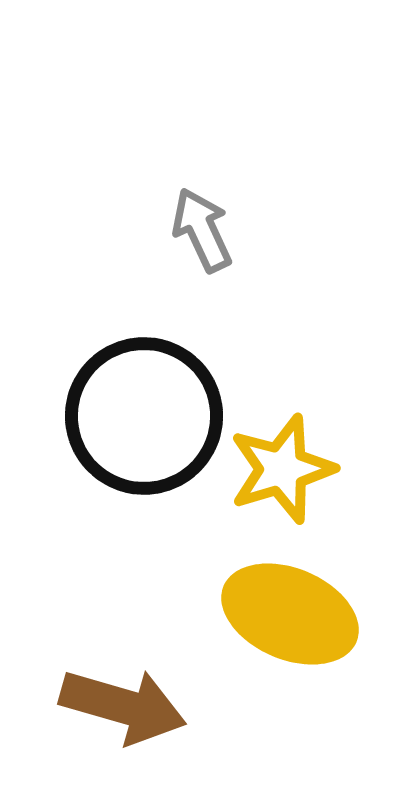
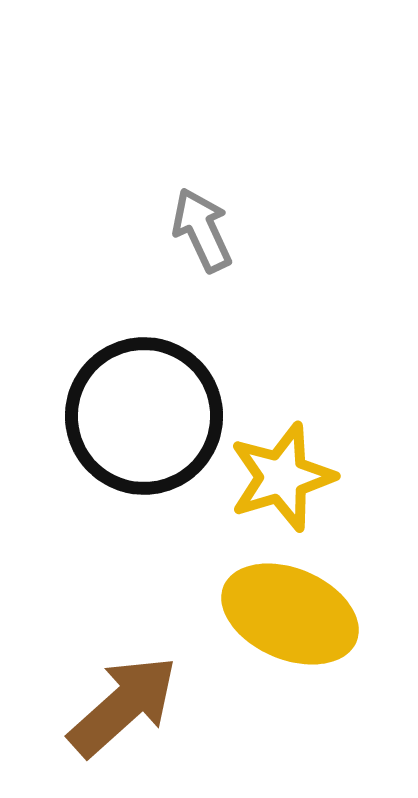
yellow star: moved 8 px down
brown arrow: rotated 58 degrees counterclockwise
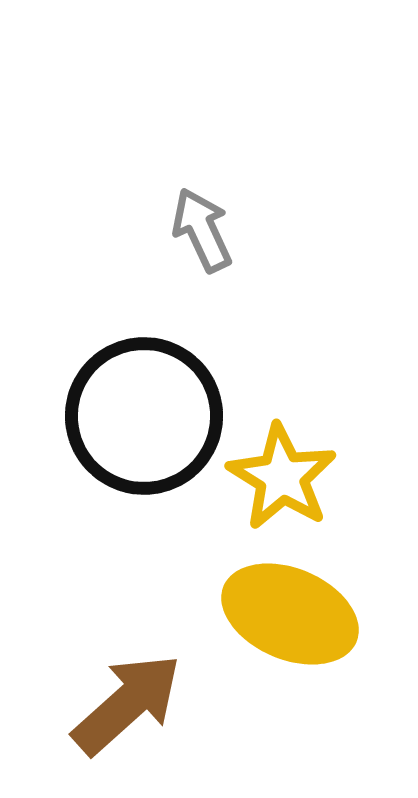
yellow star: rotated 23 degrees counterclockwise
brown arrow: moved 4 px right, 2 px up
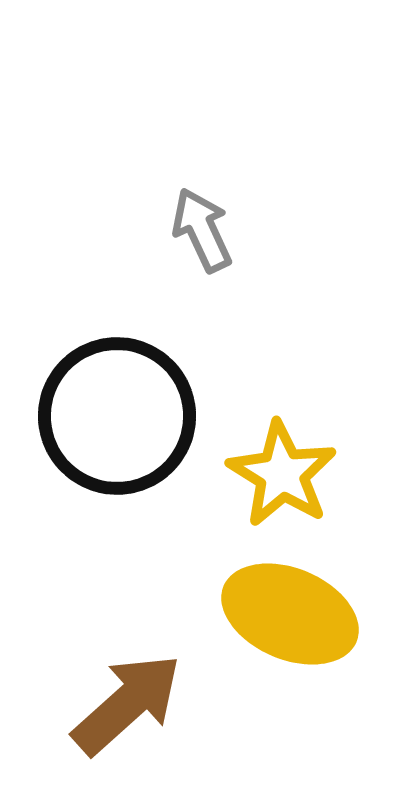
black circle: moved 27 px left
yellow star: moved 3 px up
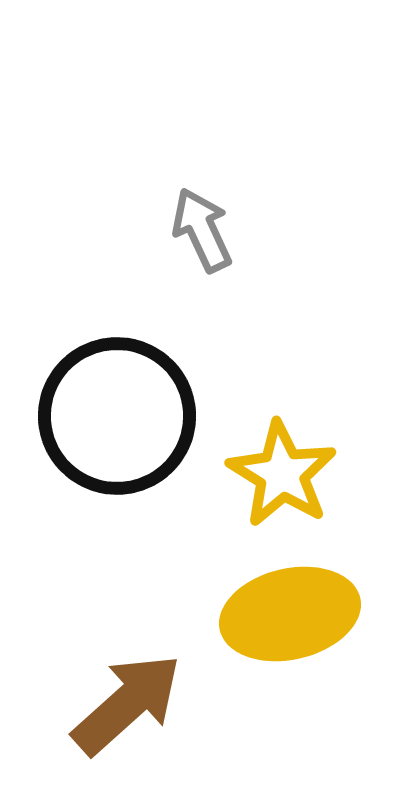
yellow ellipse: rotated 36 degrees counterclockwise
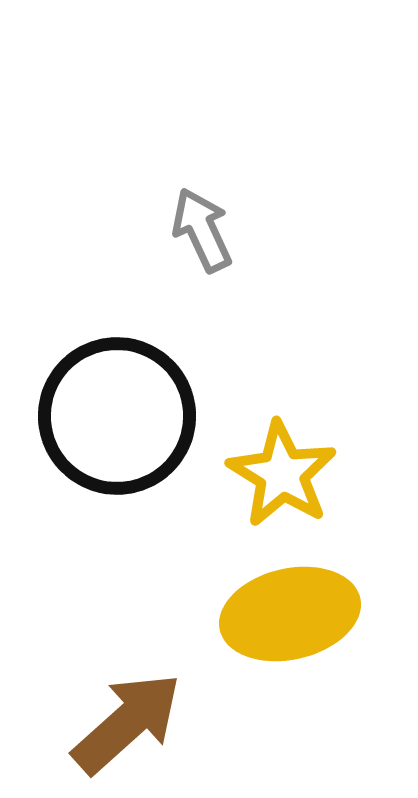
brown arrow: moved 19 px down
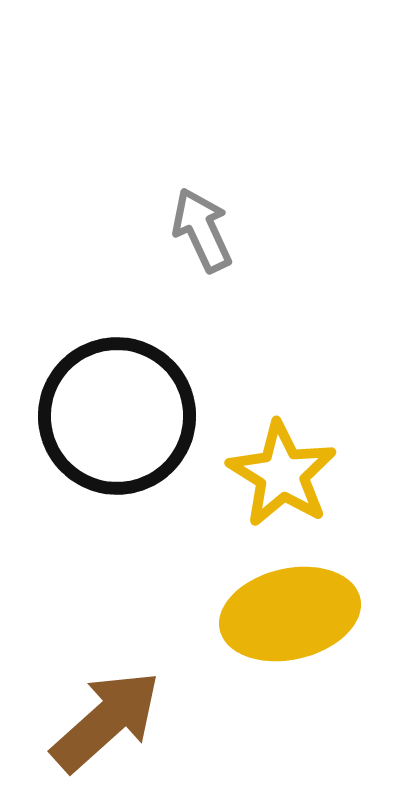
brown arrow: moved 21 px left, 2 px up
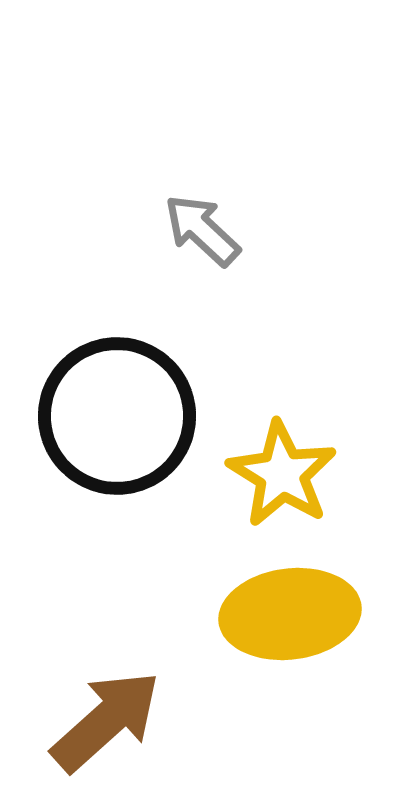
gray arrow: rotated 22 degrees counterclockwise
yellow ellipse: rotated 6 degrees clockwise
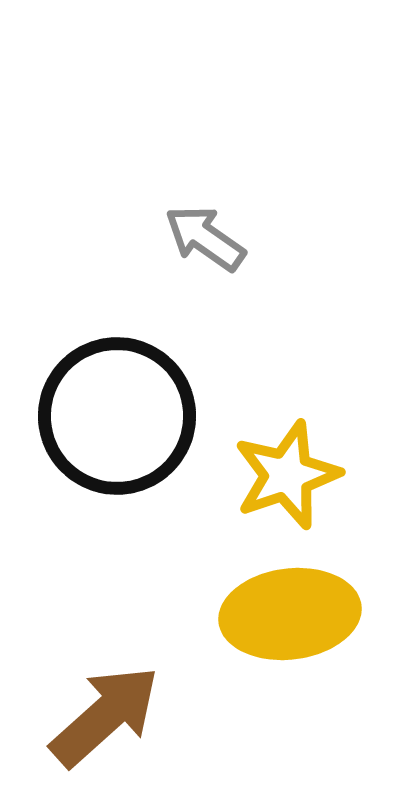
gray arrow: moved 3 px right, 8 px down; rotated 8 degrees counterclockwise
yellow star: moved 5 px right, 1 px down; rotated 21 degrees clockwise
brown arrow: moved 1 px left, 5 px up
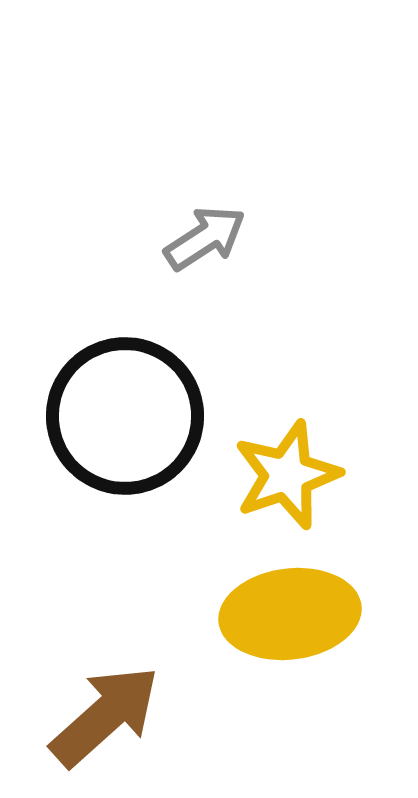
gray arrow: rotated 112 degrees clockwise
black circle: moved 8 px right
